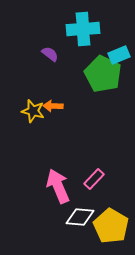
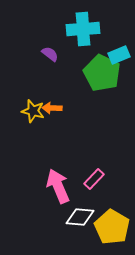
green pentagon: moved 1 px left, 1 px up
orange arrow: moved 1 px left, 2 px down
yellow pentagon: moved 1 px right, 1 px down
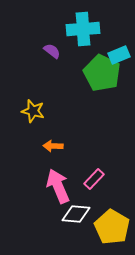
purple semicircle: moved 2 px right, 3 px up
orange arrow: moved 1 px right, 38 px down
white diamond: moved 4 px left, 3 px up
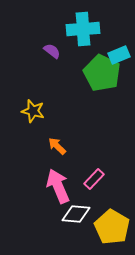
orange arrow: moved 4 px right; rotated 42 degrees clockwise
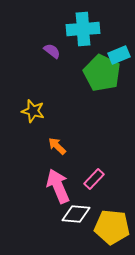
yellow pentagon: rotated 24 degrees counterclockwise
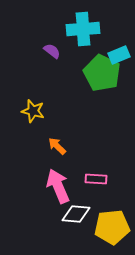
pink rectangle: moved 2 px right; rotated 50 degrees clockwise
yellow pentagon: rotated 12 degrees counterclockwise
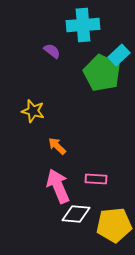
cyan cross: moved 4 px up
cyan rectangle: rotated 20 degrees counterclockwise
yellow pentagon: moved 2 px right, 2 px up
